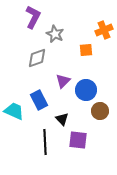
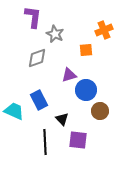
purple L-shape: rotated 20 degrees counterclockwise
purple triangle: moved 6 px right, 6 px up; rotated 28 degrees clockwise
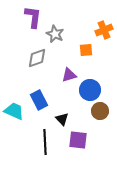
blue circle: moved 4 px right
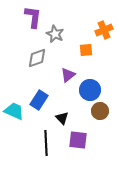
purple triangle: moved 1 px left; rotated 21 degrees counterclockwise
blue rectangle: rotated 60 degrees clockwise
black triangle: moved 1 px up
black line: moved 1 px right, 1 px down
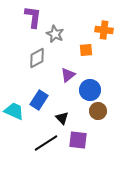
orange cross: rotated 30 degrees clockwise
gray diamond: rotated 10 degrees counterclockwise
brown circle: moved 2 px left
black line: rotated 60 degrees clockwise
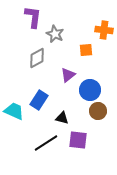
black triangle: rotated 32 degrees counterclockwise
